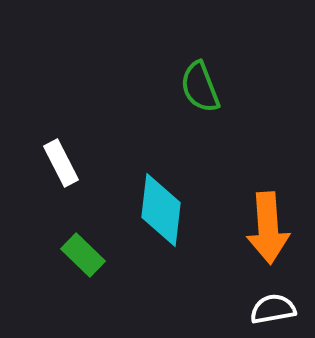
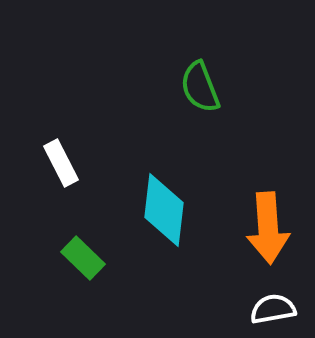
cyan diamond: moved 3 px right
green rectangle: moved 3 px down
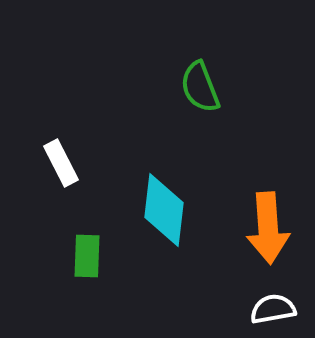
green rectangle: moved 4 px right, 2 px up; rotated 48 degrees clockwise
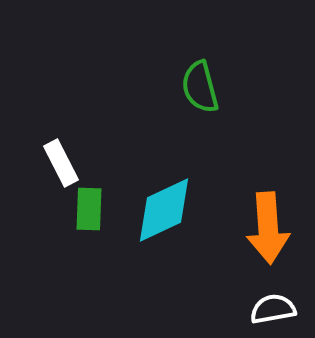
green semicircle: rotated 6 degrees clockwise
cyan diamond: rotated 58 degrees clockwise
green rectangle: moved 2 px right, 47 px up
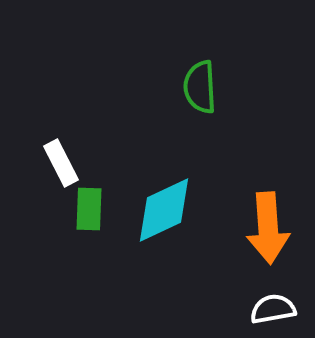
green semicircle: rotated 12 degrees clockwise
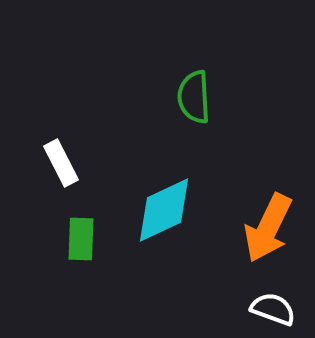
green semicircle: moved 6 px left, 10 px down
green rectangle: moved 8 px left, 30 px down
orange arrow: rotated 30 degrees clockwise
white semicircle: rotated 30 degrees clockwise
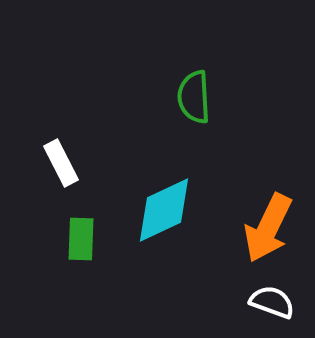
white semicircle: moved 1 px left, 7 px up
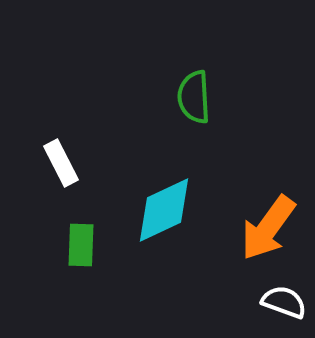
orange arrow: rotated 10 degrees clockwise
green rectangle: moved 6 px down
white semicircle: moved 12 px right
